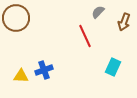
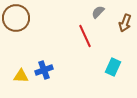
brown arrow: moved 1 px right, 1 px down
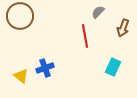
brown circle: moved 4 px right, 2 px up
brown arrow: moved 2 px left, 5 px down
red line: rotated 15 degrees clockwise
blue cross: moved 1 px right, 2 px up
yellow triangle: rotated 35 degrees clockwise
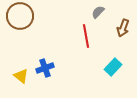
red line: moved 1 px right
cyan rectangle: rotated 18 degrees clockwise
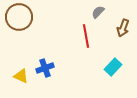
brown circle: moved 1 px left, 1 px down
yellow triangle: rotated 14 degrees counterclockwise
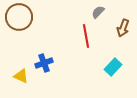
blue cross: moved 1 px left, 5 px up
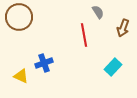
gray semicircle: rotated 104 degrees clockwise
red line: moved 2 px left, 1 px up
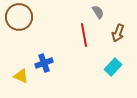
brown arrow: moved 5 px left, 5 px down
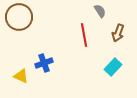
gray semicircle: moved 2 px right, 1 px up
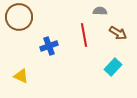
gray semicircle: rotated 56 degrees counterclockwise
brown arrow: rotated 78 degrees counterclockwise
blue cross: moved 5 px right, 17 px up
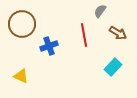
gray semicircle: rotated 56 degrees counterclockwise
brown circle: moved 3 px right, 7 px down
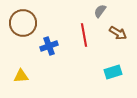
brown circle: moved 1 px right, 1 px up
cyan rectangle: moved 5 px down; rotated 30 degrees clockwise
yellow triangle: rotated 28 degrees counterclockwise
